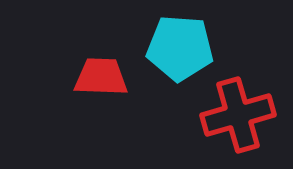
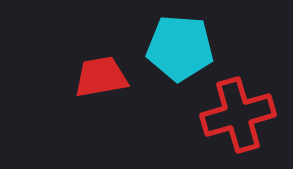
red trapezoid: rotated 12 degrees counterclockwise
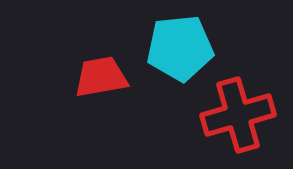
cyan pentagon: rotated 10 degrees counterclockwise
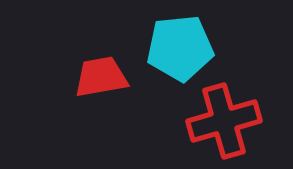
red cross: moved 14 px left, 6 px down
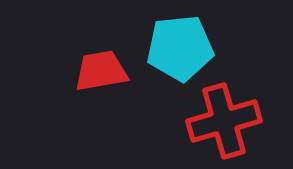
red trapezoid: moved 6 px up
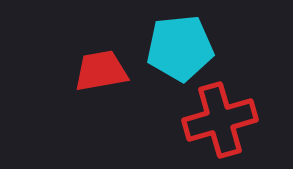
red cross: moved 4 px left, 1 px up
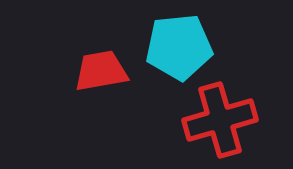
cyan pentagon: moved 1 px left, 1 px up
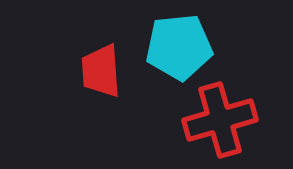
red trapezoid: rotated 84 degrees counterclockwise
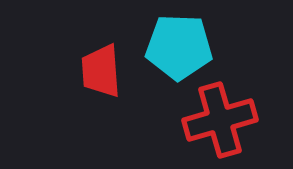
cyan pentagon: rotated 8 degrees clockwise
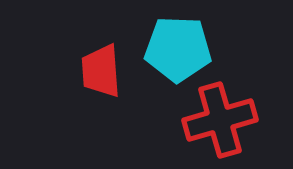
cyan pentagon: moved 1 px left, 2 px down
